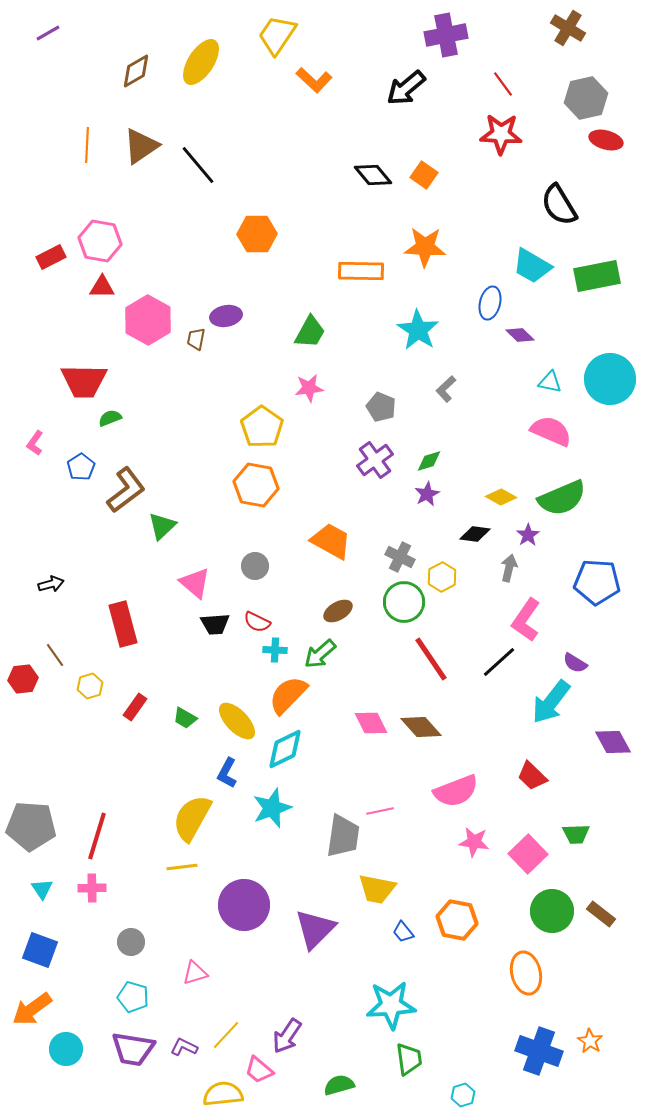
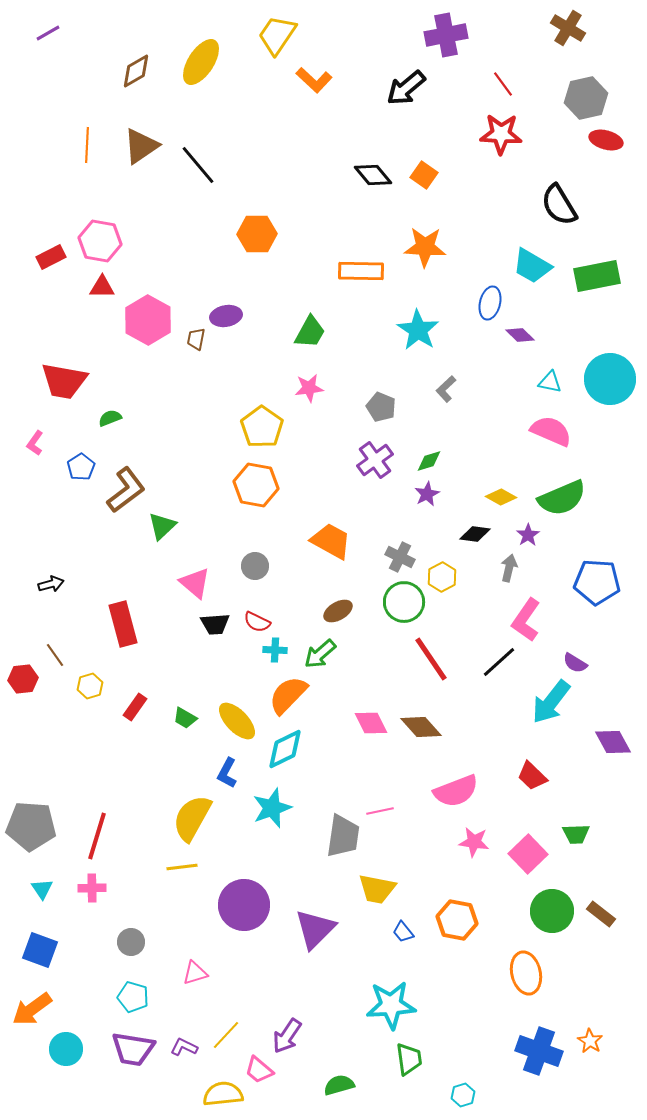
red trapezoid at (84, 381): moved 20 px left; rotated 9 degrees clockwise
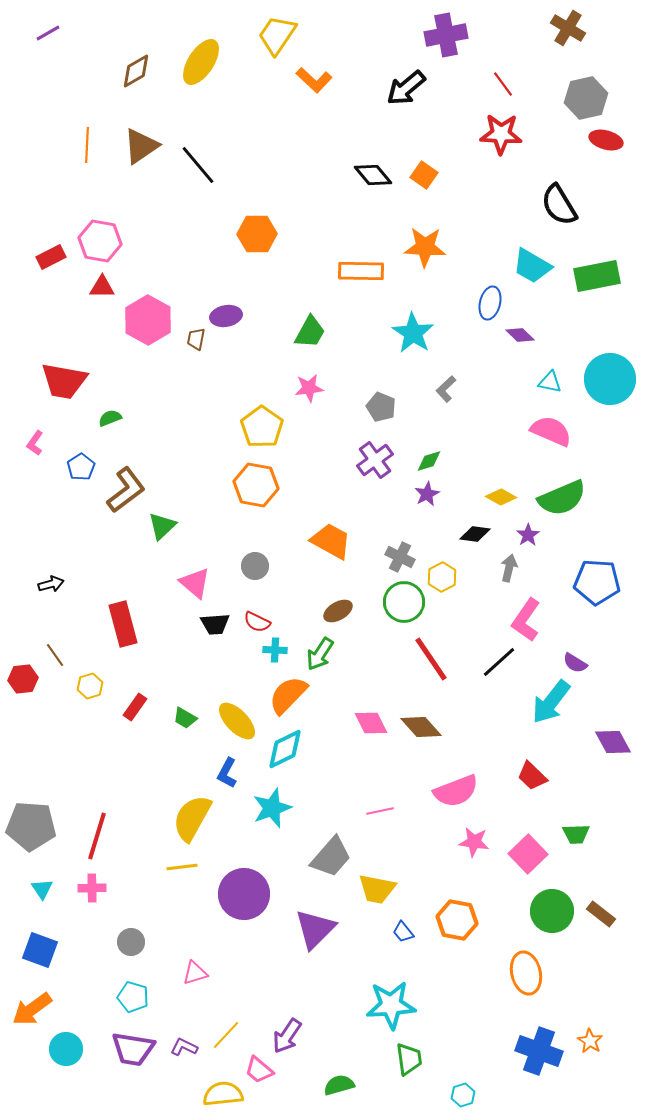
cyan star at (418, 330): moved 5 px left, 3 px down
green arrow at (320, 654): rotated 16 degrees counterclockwise
gray trapezoid at (343, 836): moved 12 px left, 21 px down; rotated 33 degrees clockwise
purple circle at (244, 905): moved 11 px up
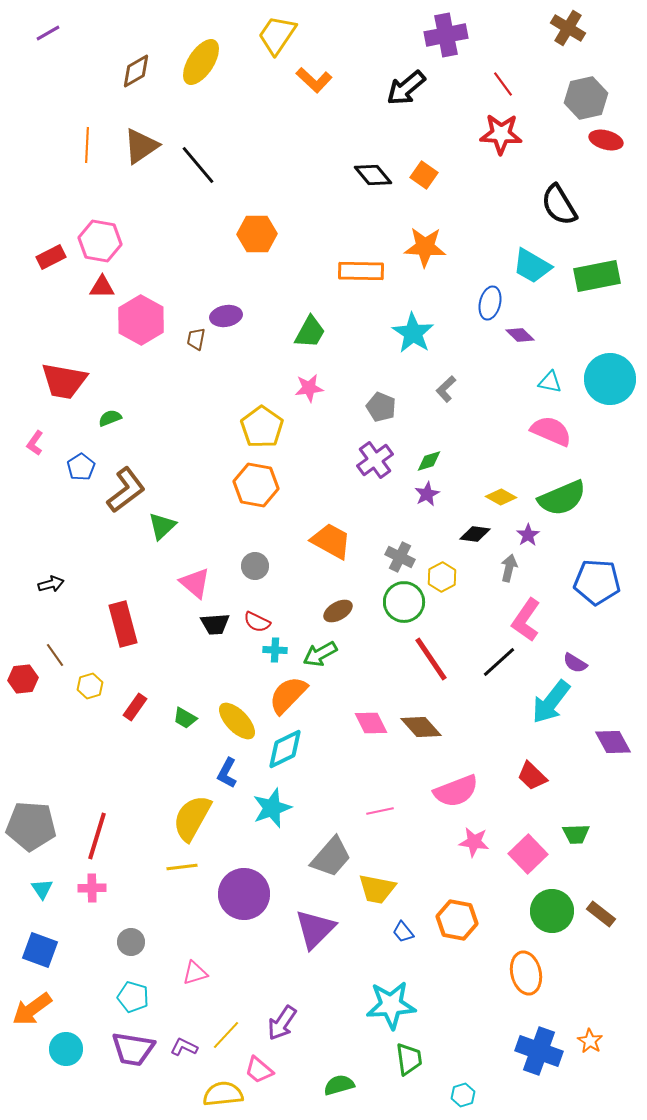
pink hexagon at (148, 320): moved 7 px left
green arrow at (320, 654): rotated 28 degrees clockwise
purple arrow at (287, 1036): moved 5 px left, 13 px up
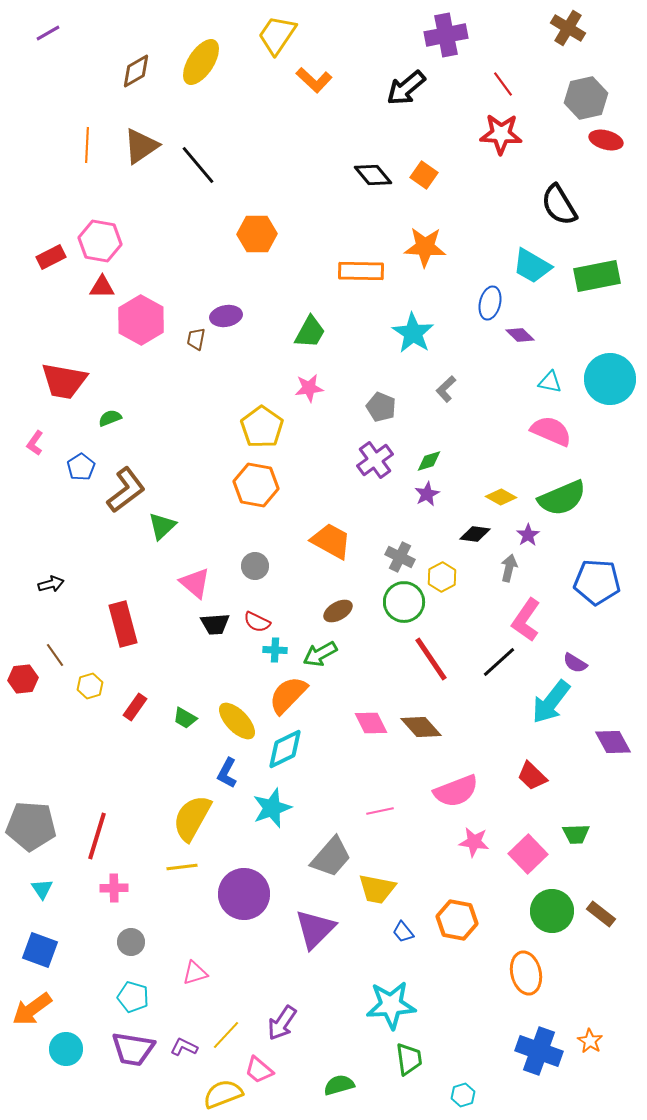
pink cross at (92, 888): moved 22 px right
yellow semicircle at (223, 1094): rotated 15 degrees counterclockwise
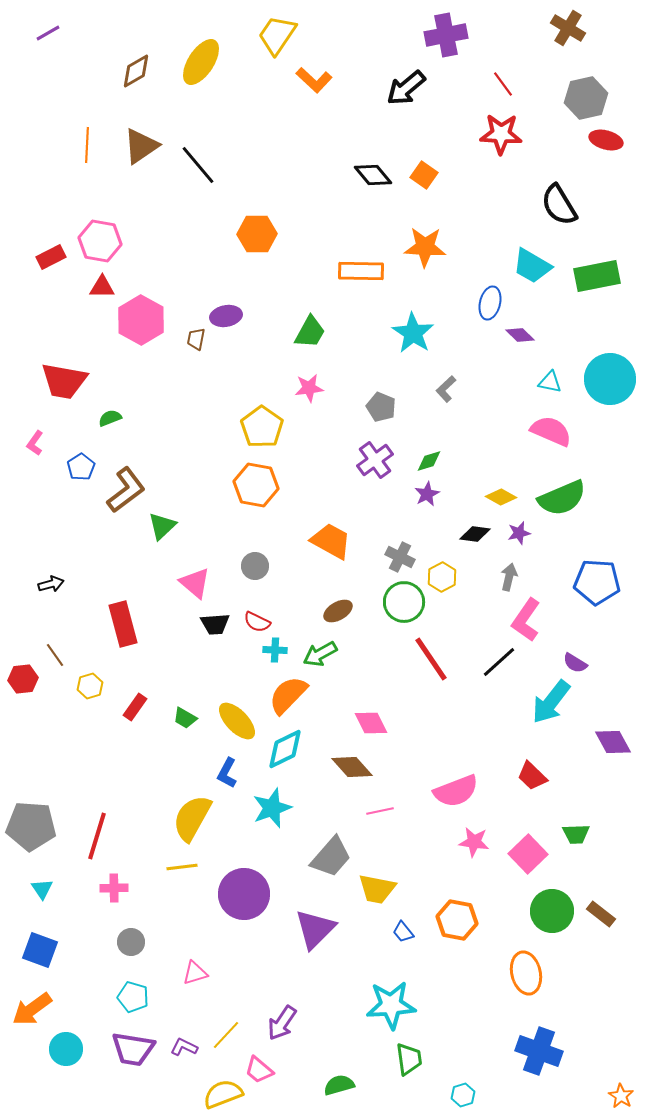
purple star at (528, 535): moved 9 px left, 2 px up; rotated 20 degrees clockwise
gray arrow at (509, 568): moved 9 px down
brown diamond at (421, 727): moved 69 px left, 40 px down
orange star at (590, 1041): moved 31 px right, 55 px down
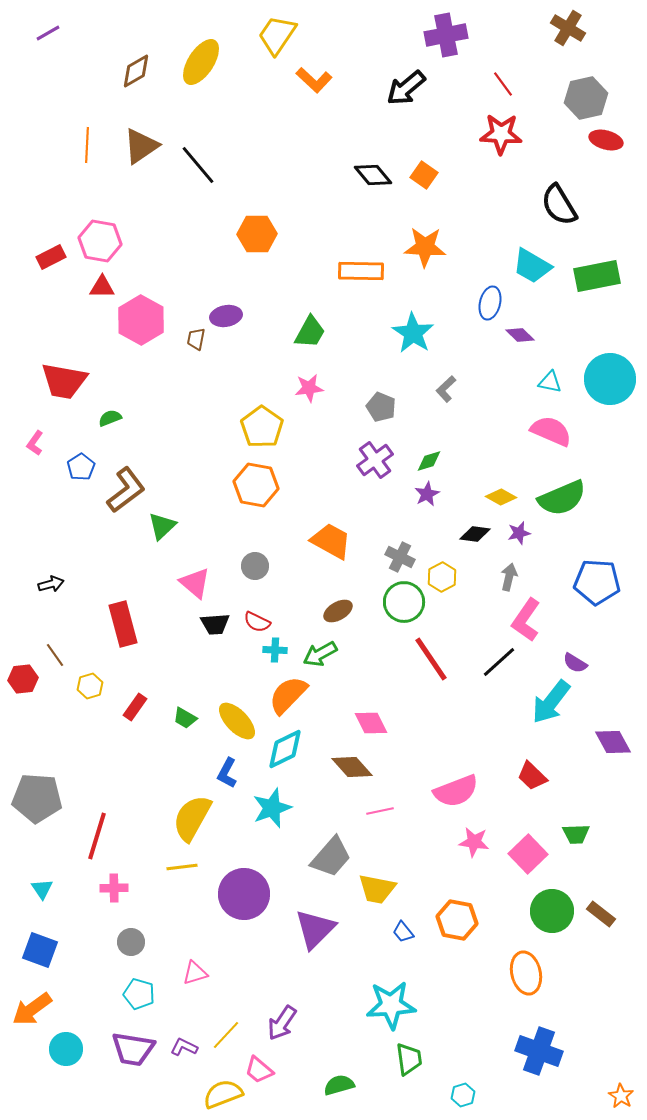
gray pentagon at (31, 826): moved 6 px right, 28 px up
cyan pentagon at (133, 997): moved 6 px right, 3 px up
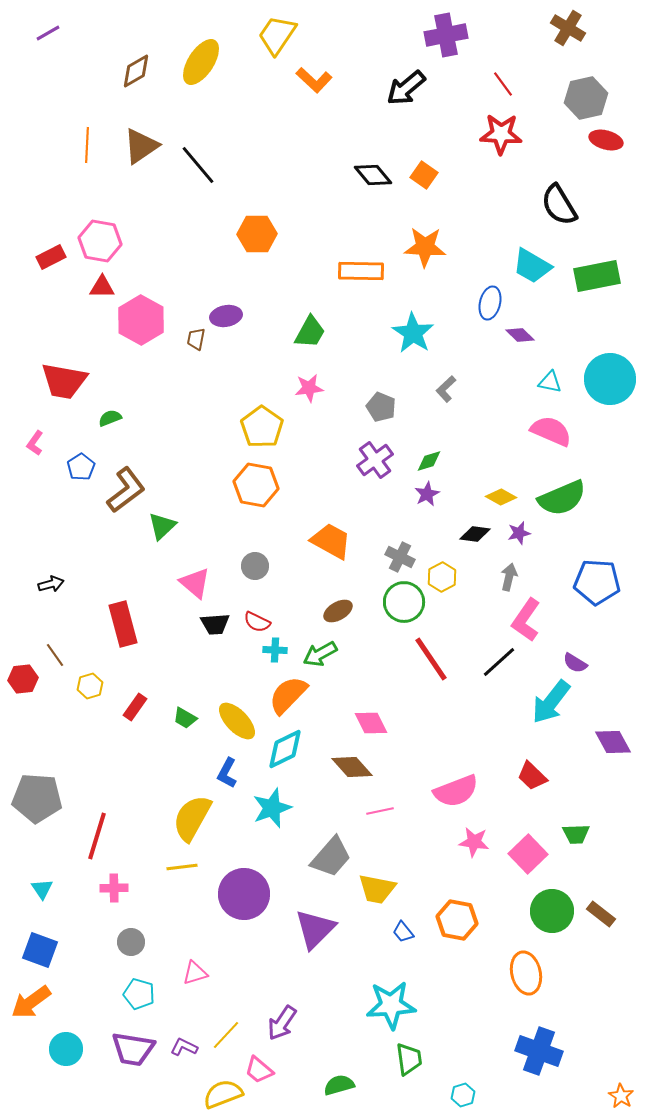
orange arrow at (32, 1009): moved 1 px left, 7 px up
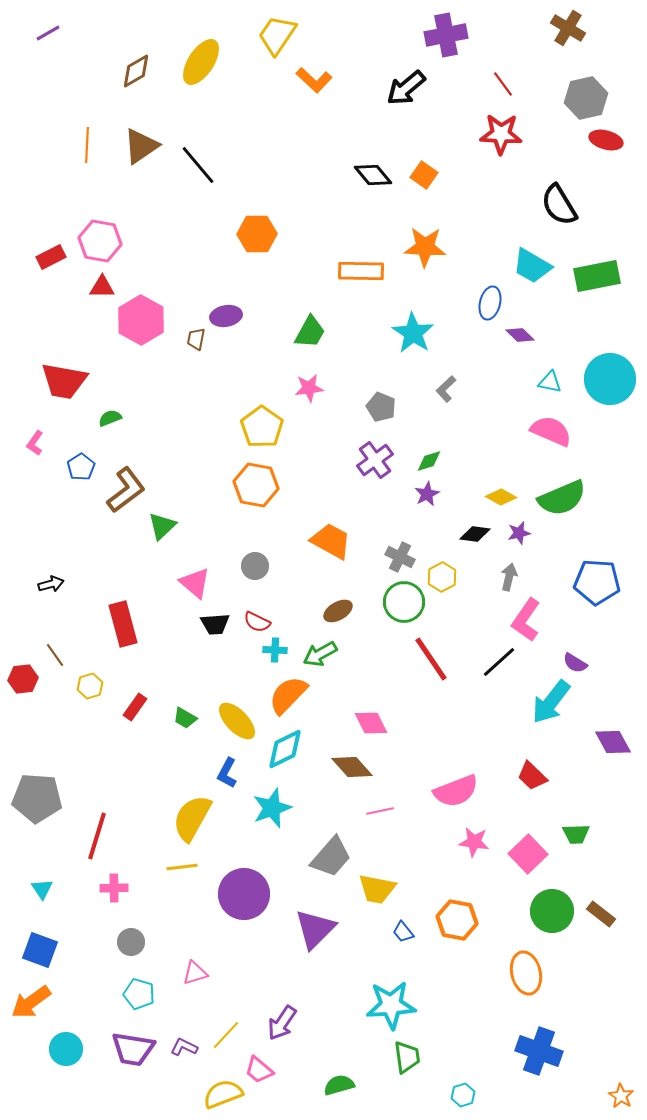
green trapezoid at (409, 1059): moved 2 px left, 2 px up
